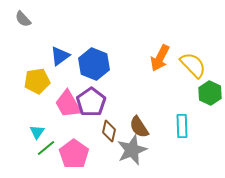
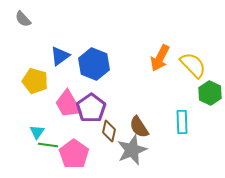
yellow pentagon: moved 2 px left; rotated 25 degrees clockwise
purple pentagon: moved 6 px down
cyan rectangle: moved 4 px up
green line: moved 2 px right, 3 px up; rotated 48 degrees clockwise
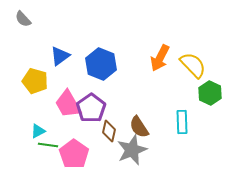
blue hexagon: moved 7 px right
cyan triangle: moved 1 px right, 1 px up; rotated 28 degrees clockwise
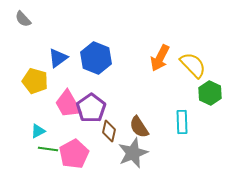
blue triangle: moved 2 px left, 2 px down
blue hexagon: moved 5 px left, 6 px up
green line: moved 4 px down
gray star: moved 1 px right, 3 px down
pink pentagon: rotated 8 degrees clockwise
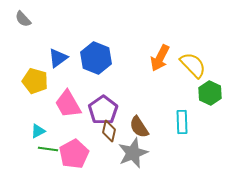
purple pentagon: moved 12 px right, 2 px down
